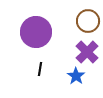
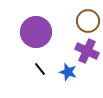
purple cross: moved 1 px up; rotated 20 degrees counterclockwise
black line: rotated 48 degrees counterclockwise
blue star: moved 8 px left, 4 px up; rotated 18 degrees counterclockwise
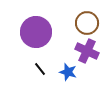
brown circle: moved 1 px left, 2 px down
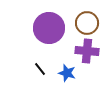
purple circle: moved 13 px right, 4 px up
purple cross: rotated 20 degrees counterclockwise
blue star: moved 1 px left, 1 px down
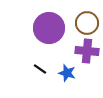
black line: rotated 16 degrees counterclockwise
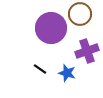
brown circle: moved 7 px left, 9 px up
purple circle: moved 2 px right
purple cross: rotated 25 degrees counterclockwise
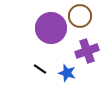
brown circle: moved 2 px down
